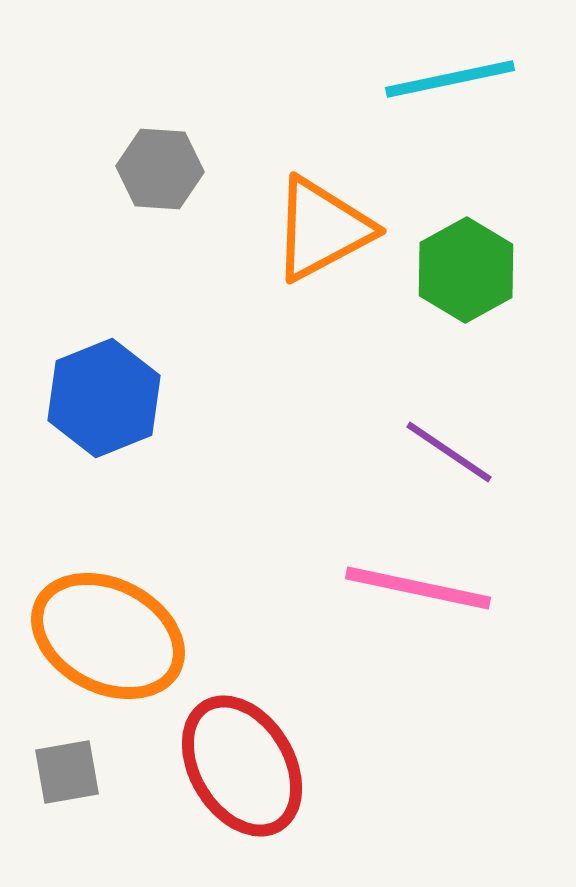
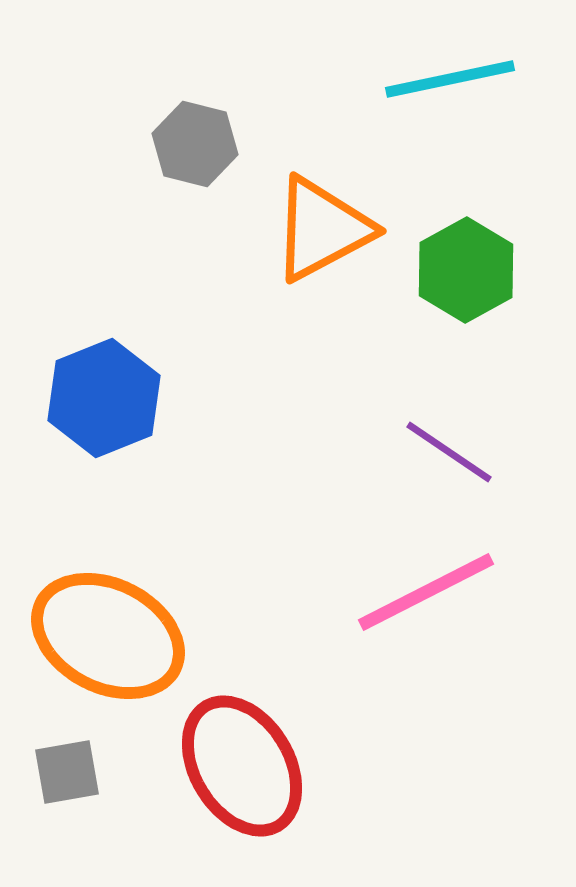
gray hexagon: moved 35 px right, 25 px up; rotated 10 degrees clockwise
pink line: moved 8 px right, 4 px down; rotated 39 degrees counterclockwise
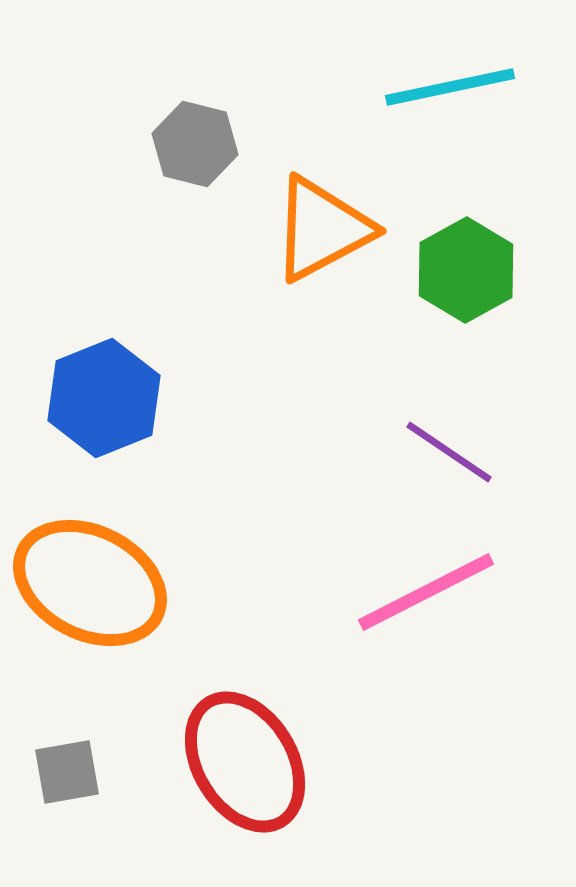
cyan line: moved 8 px down
orange ellipse: moved 18 px left, 53 px up
red ellipse: moved 3 px right, 4 px up
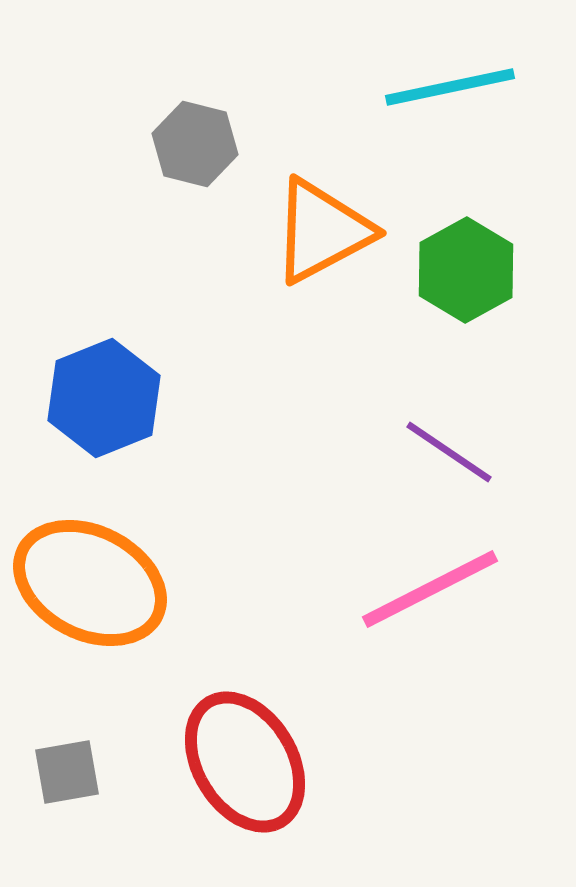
orange triangle: moved 2 px down
pink line: moved 4 px right, 3 px up
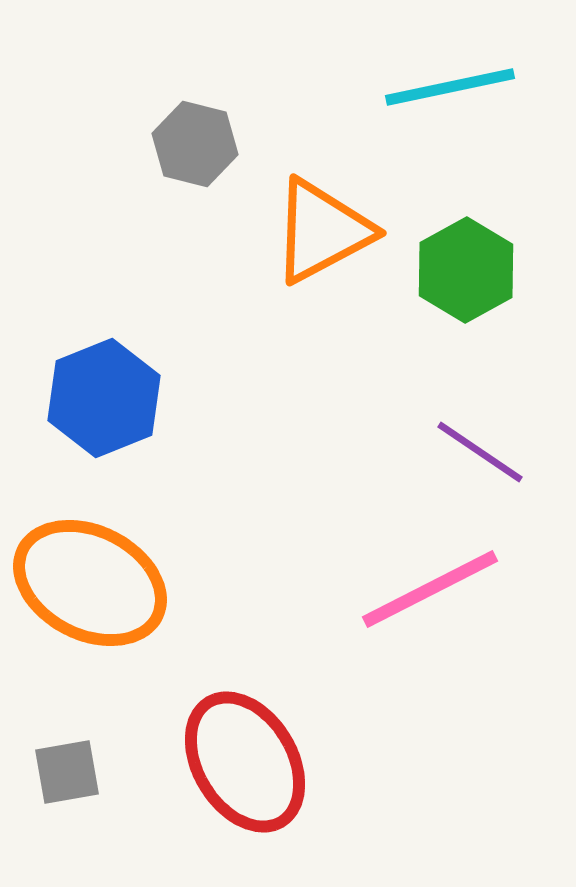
purple line: moved 31 px right
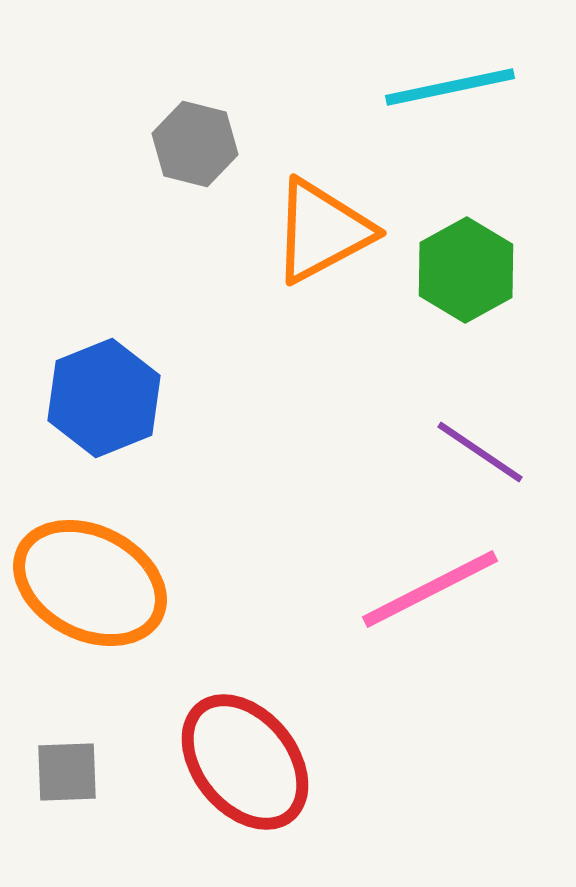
red ellipse: rotated 8 degrees counterclockwise
gray square: rotated 8 degrees clockwise
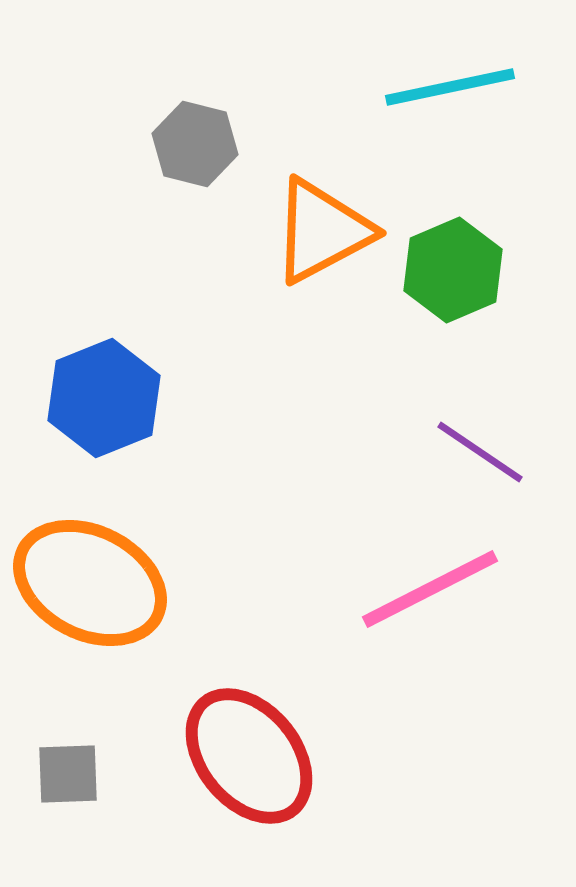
green hexagon: moved 13 px left; rotated 6 degrees clockwise
red ellipse: moved 4 px right, 6 px up
gray square: moved 1 px right, 2 px down
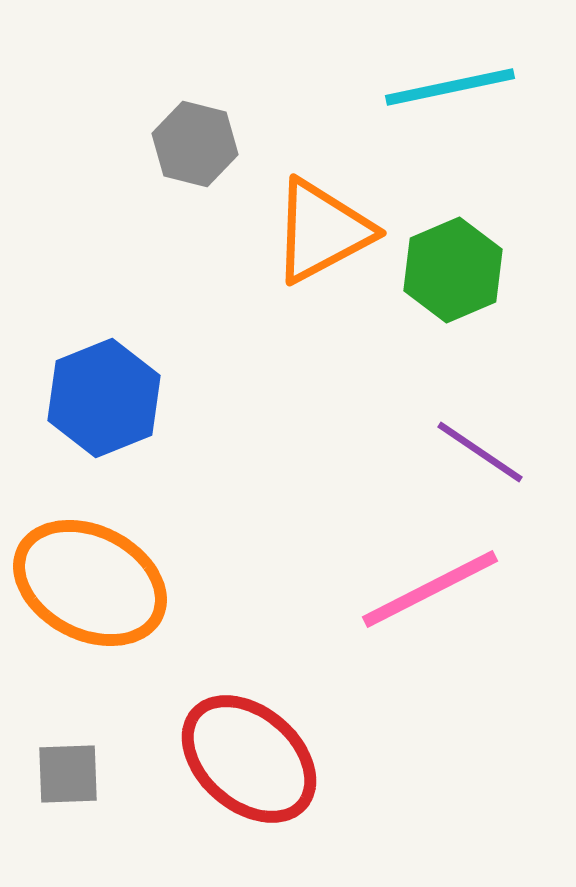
red ellipse: moved 3 px down; rotated 10 degrees counterclockwise
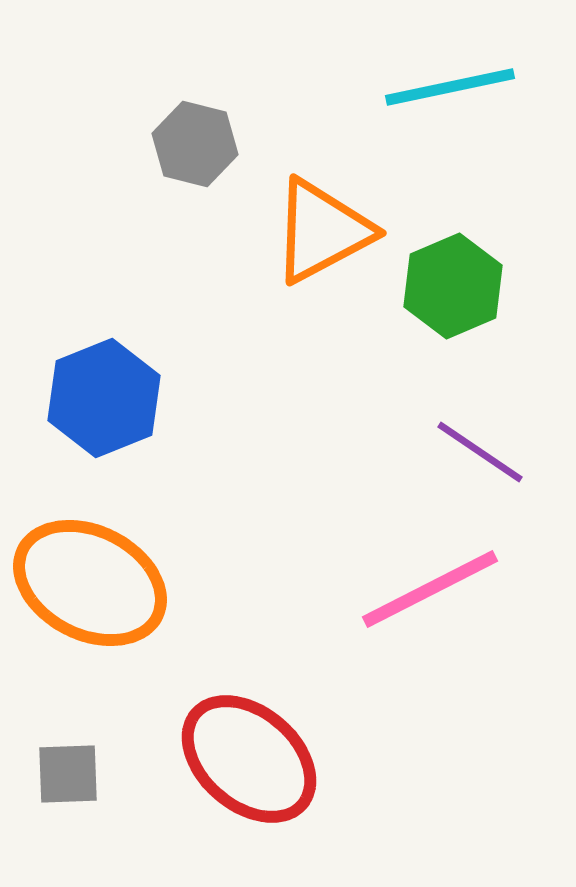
green hexagon: moved 16 px down
